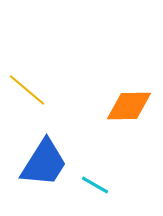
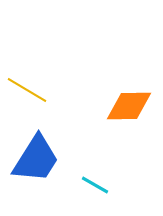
yellow line: rotated 9 degrees counterclockwise
blue trapezoid: moved 8 px left, 4 px up
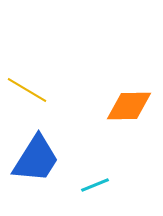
cyan line: rotated 52 degrees counterclockwise
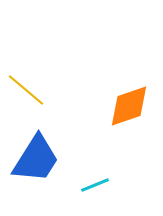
yellow line: moved 1 px left; rotated 9 degrees clockwise
orange diamond: rotated 18 degrees counterclockwise
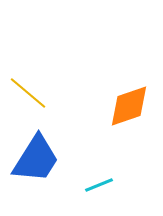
yellow line: moved 2 px right, 3 px down
cyan line: moved 4 px right
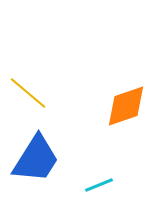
orange diamond: moved 3 px left
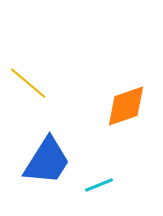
yellow line: moved 10 px up
blue trapezoid: moved 11 px right, 2 px down
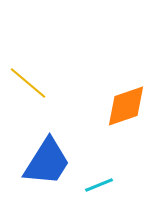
blue trapezoid: moved 1 px down
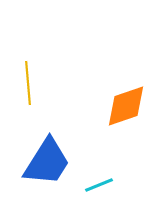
yellow line: rotated 45 degrees clockwise
